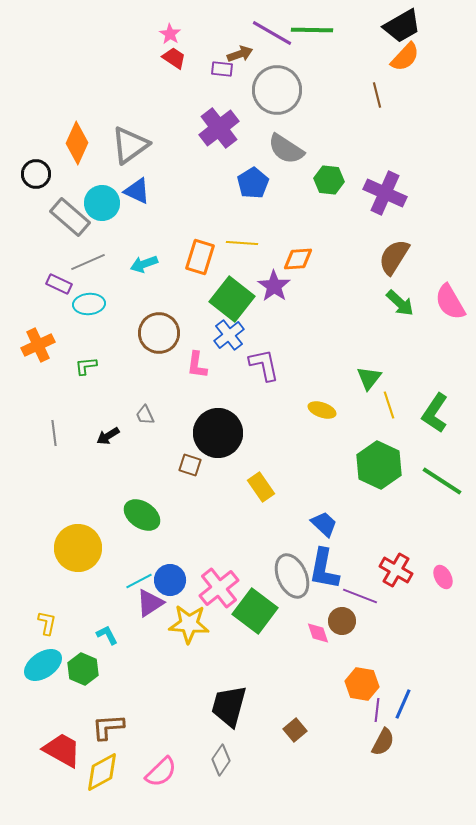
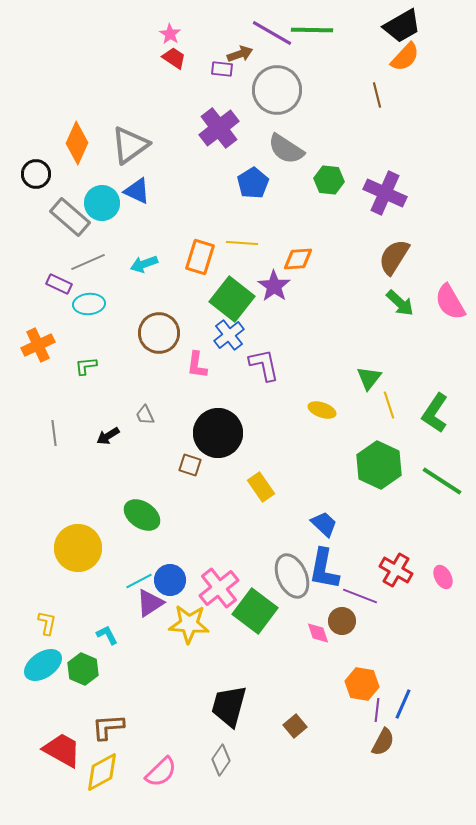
brown square at (295, 730): moved 4 px up
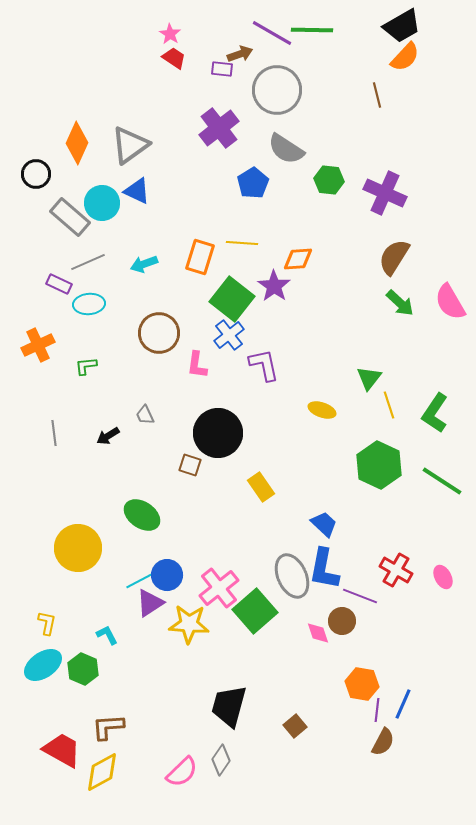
blue circle at (170, 580): moved 3 px left, 5 px up
green square at (255, 611): rotated 12 degrees clockwise
pink semicircle at (161, 772): moved 21 px right
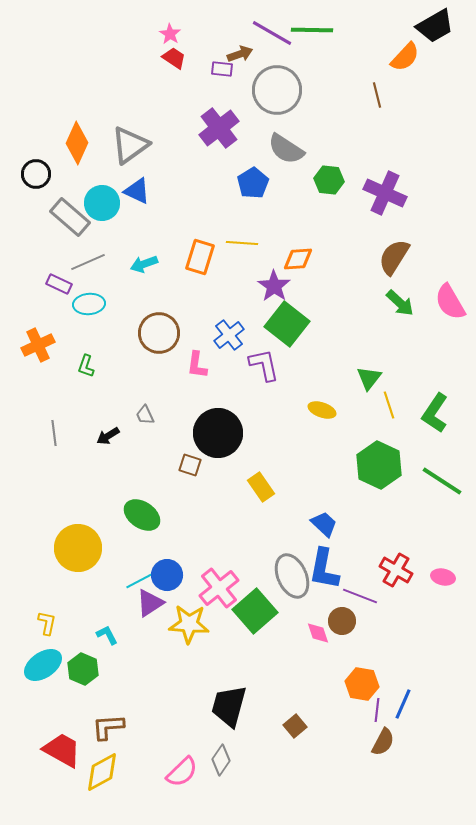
black trapezoid at (402, 26): moved 33 px right
green square at (232, 299): moved 55 px right, 25 px down
green L-shape at (86, 366): rotated 65 degrees counterclockwise
pink ellipse at (443, 577): rotated 50 degrees counterclockwise
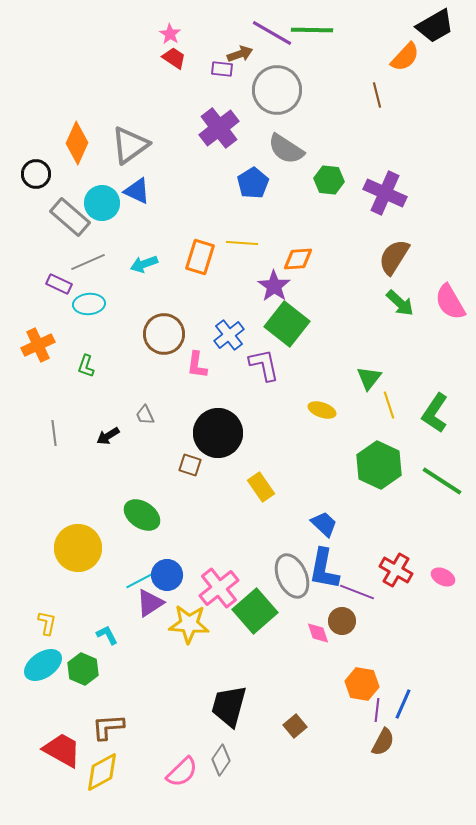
brown circle at (159, 333): moved 5 px right, 1 px down
pink ellipse at (443, 577): rotated 15 degrees clockwise
purple line at (360, 596): moved 3 px left, 4 px up
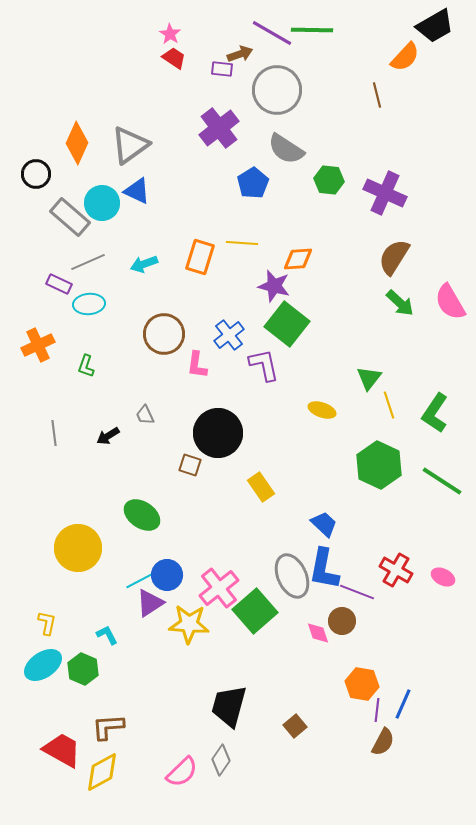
purple star at (274, 286): rotated 20 degrees counterclockwise
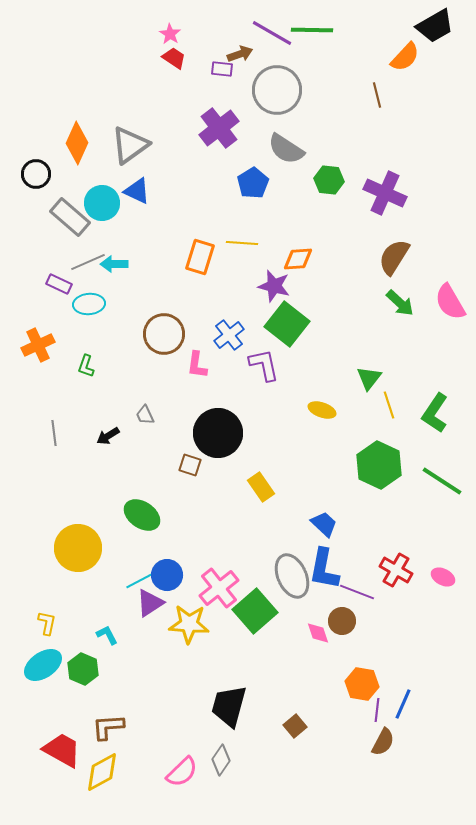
cyan arrow at (144, 264): moved 30 px left; rotated 20 degrees clockwise
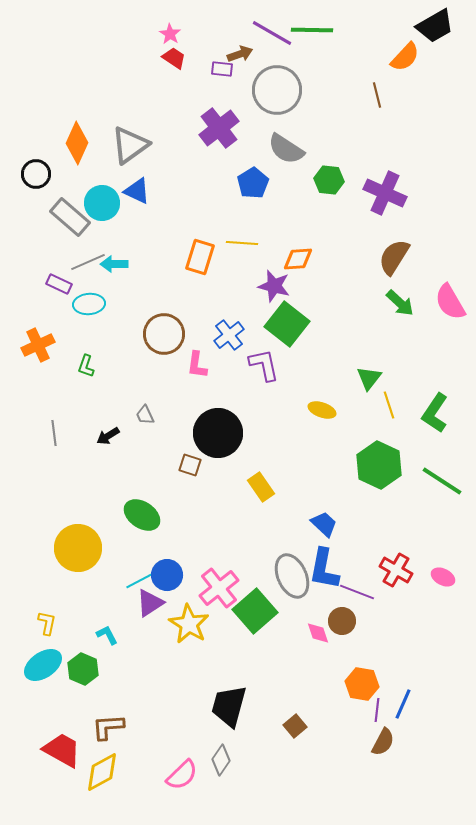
yellow star at (189, 624): rotated 27 degrees clockwise
pink semicircle at (182, 772): moved 3 px down
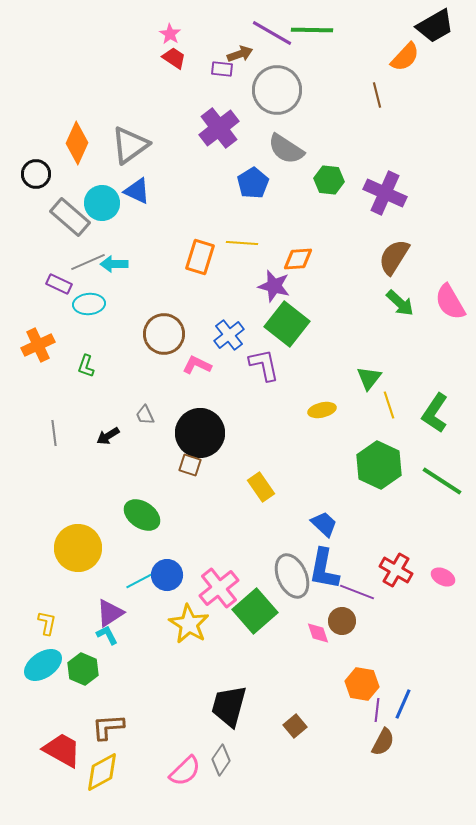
pink L-shape at (197, 365): rotated 108 degrees clockwise
yellow ellipse at (322, 410): rotated 32 degrees counterclockwise
black circle at (218, 433): moved 18 px left
purple triangle at (150, 603): moved 40 px left, 10 px down
pink semicircle at (182, 775): moved 3 px right, 4 px up
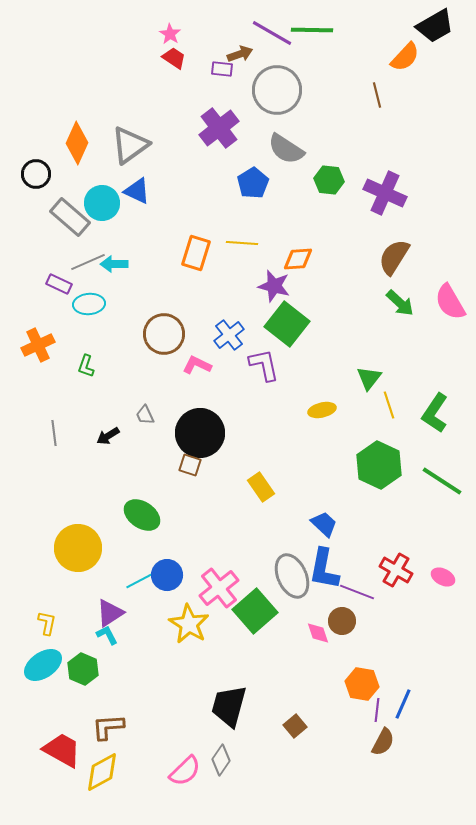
orange rectangle at (200, 257): moved 4 px left, 4 px up
